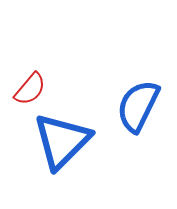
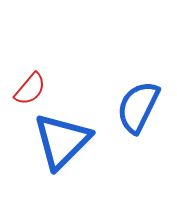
blue semicircle: moved 1 px down
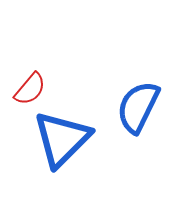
blue triangle: moved 2 px up
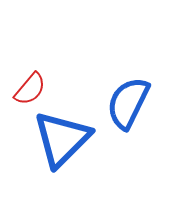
blue semicircle: moved 10 px left, 4 px up
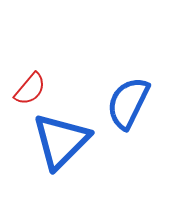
blue triangle: moved 1 px left, 2 px down
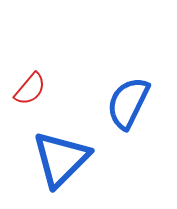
blue triangle: moved 18 px down
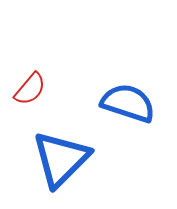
blue semicircle: rotated 82 degrees clockwise
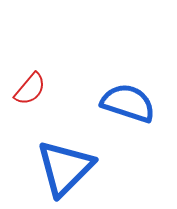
blue triangle: moved 4 px right, 9 px down
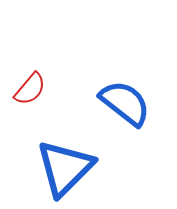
blue semicircle: moved 3 px left; rotated 20 degrees clockwise
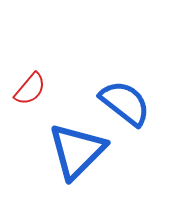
blue triangle: moved 12 px right, 17 px up
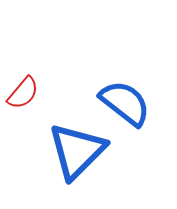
red semicircle: moved 7 px left, 4 px down
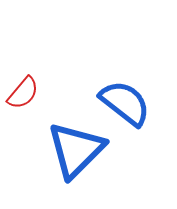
blue triangle: moved 1 px left, 1 px up
